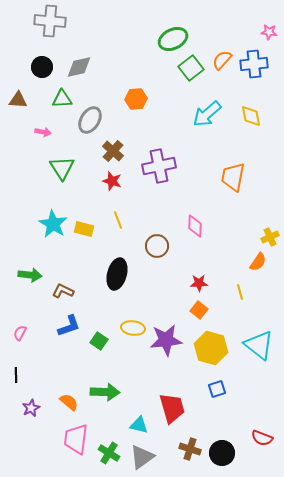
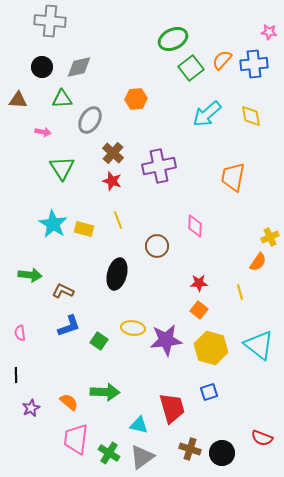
brown cross at (113, 151): moved 2 px down
pink semicircle at (20, 333): rotated 35 degrees counterclockwise
blue square at (217, 389): moved 8 px left, 3 px down
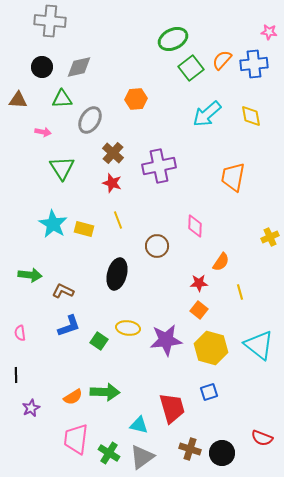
red star at (112, 181): moved 2 px down
orange semicircle at (258, 262): moved 37 px left
yellow ellipse at (133, 328): moved 5 px left
orange semicircle at (69, 402): moved 4 px right, 5 px up; rotated 108 degrees clockwise
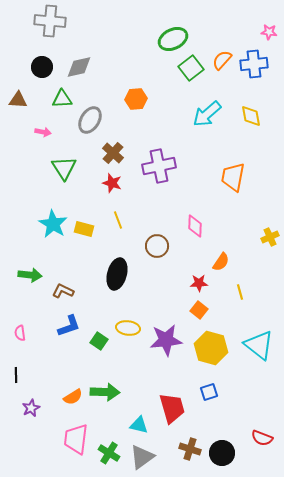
green triangle at (62, 168): moved 2 px right
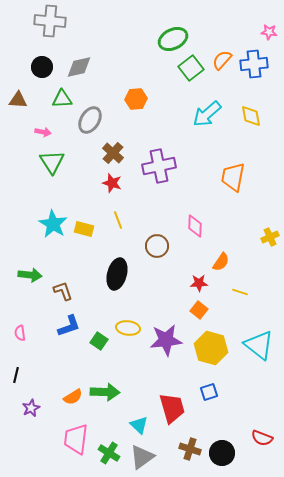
green triangle at (64, 168): moved 12 px left, 6 px up
brown L-shape at (63, 291): rotated 45 degrees clockwise
yellow line at (240, 292): rotated 56 degrees counterclockwise
black line at (16, 375): rotated 14 degrees clockwise
cyan triangle at (139, 425): rotated 30 degrees clockwise
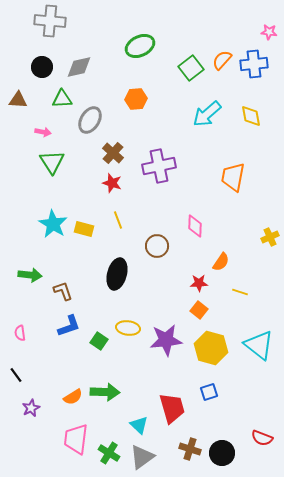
green ellipse at (173, 39): moved 33 px left, 7 px down
black line at (16, 375): rotated 49 degrees counterclockwise
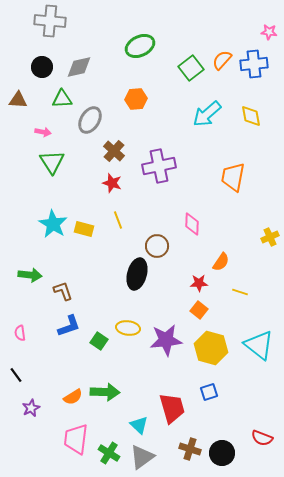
brown cross at (113, 153): moved 1 px right, 2 px up
pink diamond at (195, 226): moved 3 px left, 2 px up
black ellipse at (117, 274): moved 20 px right
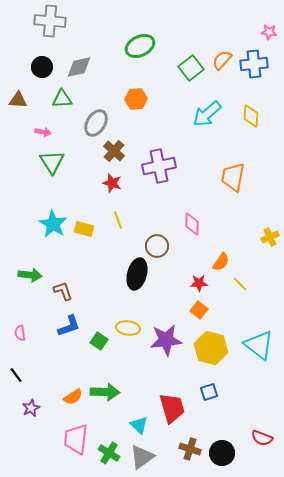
yellow diamond at (251, 116): rotated 15 degrees clockwise
gray ellipse at (90, 120): moved 6 px right, 3 px down
yellow line at (240, 292): moved 8 px up; rotated 28 degrees clockwise
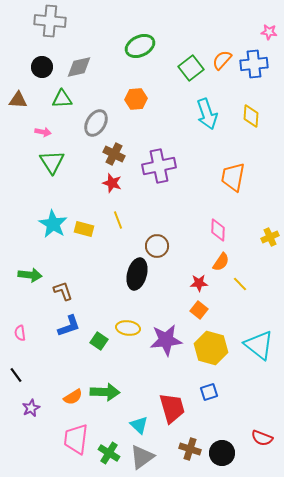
cyan arrow at (207, 114): rotated 68 degrees counterclockwise
brown cross at (114, 151): moved 3 px down; rotated 15 degrees counterclockwise
pink diamond at (192, 224): moved 26 px right, 6 px down
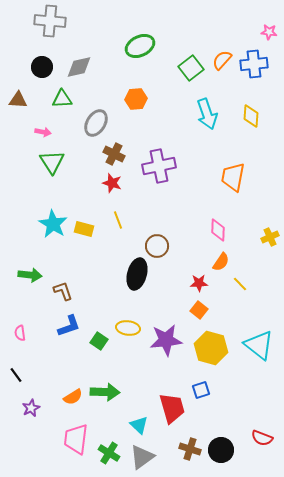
blue square at (209, 392): moved 8 px left, 2 px up
black circle at (222, 453): moved 1 px left, 3 px up
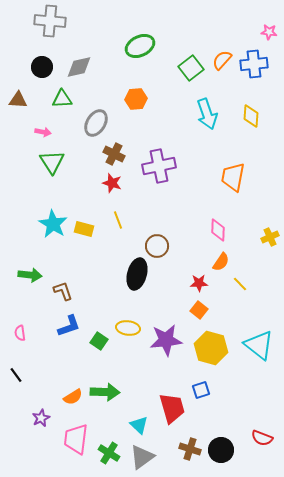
purple star at (31, 408): moved 10 px right, 10 px down
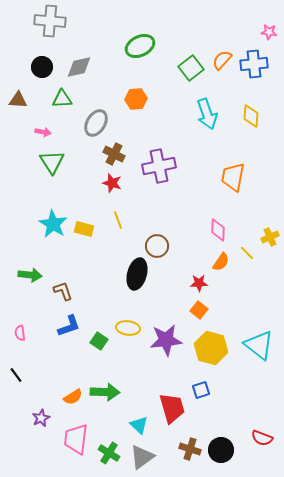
yellow line at (240, 284): moved 7 px right, 31 px up
